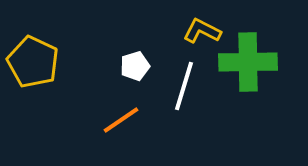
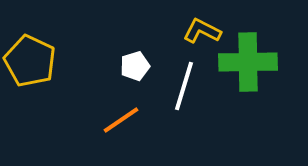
yellow pentagon: moved 3 px left, 1 px up
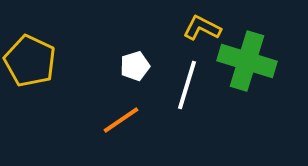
yellow L-shape: moved 3 px up
green cross: moved 1 px left, 1 px up; rotated 18 degrees clockwise
white line: moved 3 px right, 1 px up
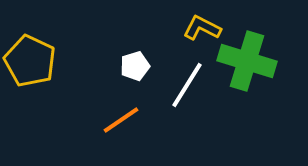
white line: rotated 15 degrees clockwise
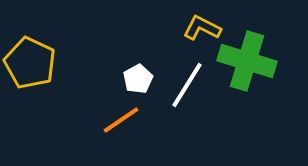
yellow pentagon: moved 2 px down
white pentagon: moved 3 px right, 13 px down; rotated 12 degrees counterclockwise
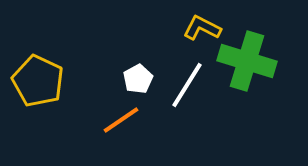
yellow pentagon: moved 8 px right, 18 px down
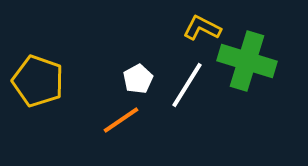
yellow pentagon: rotated 6 degrees counterclockwise
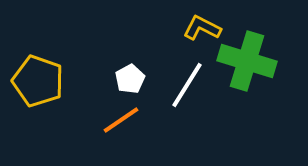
white pentagon: moved 8 px left
